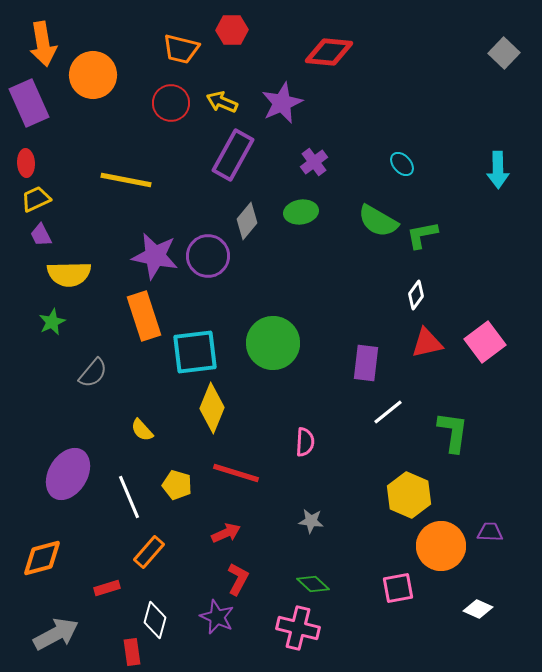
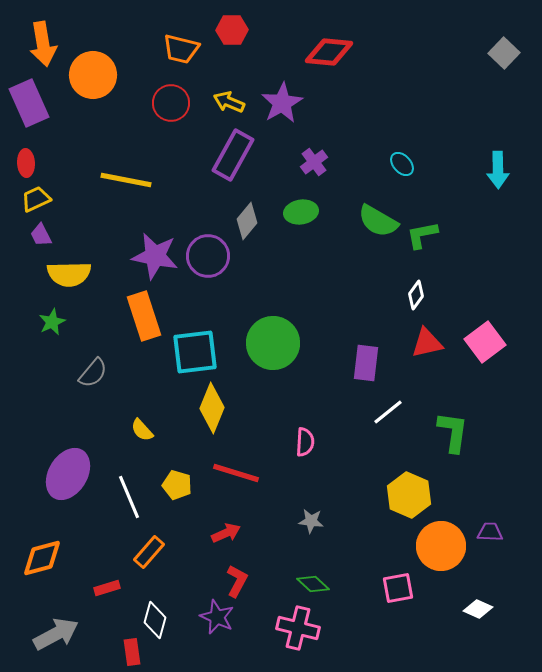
yellow arrow at (222, 102): moved 7 px right
purple star at (282, 103): rotated 6 degrees counterclockwise
red L-shape at (238, 579): moved 1 px left, 2 px down
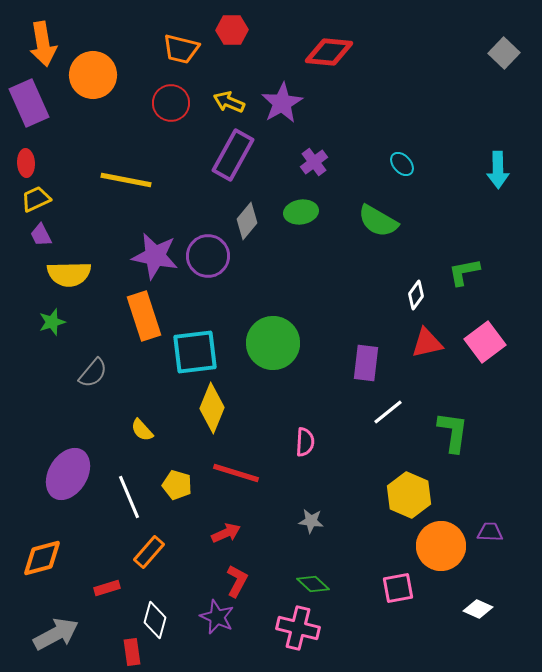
green L-shape at (422, 235): moved 42 px right, 37 px down
green star at (52, 322): rotated 8 degrees clockwise
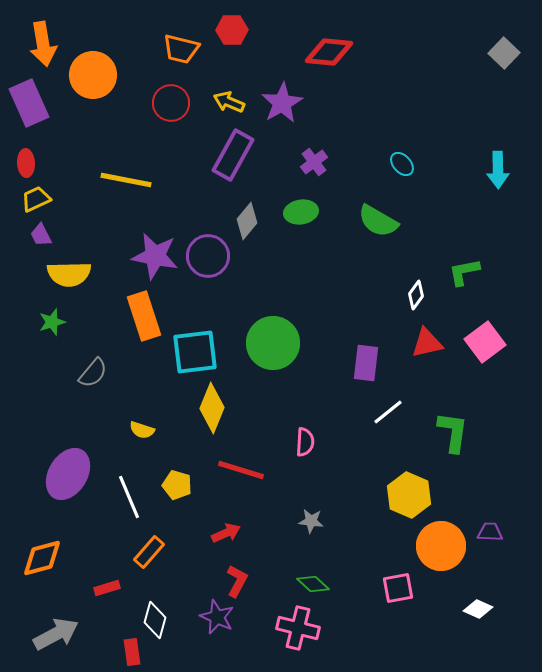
yellow semicircle at (142, 430): rotated 30 degrees counterclockwise
red line at (236, 473): moved 5 px right, 3 px up
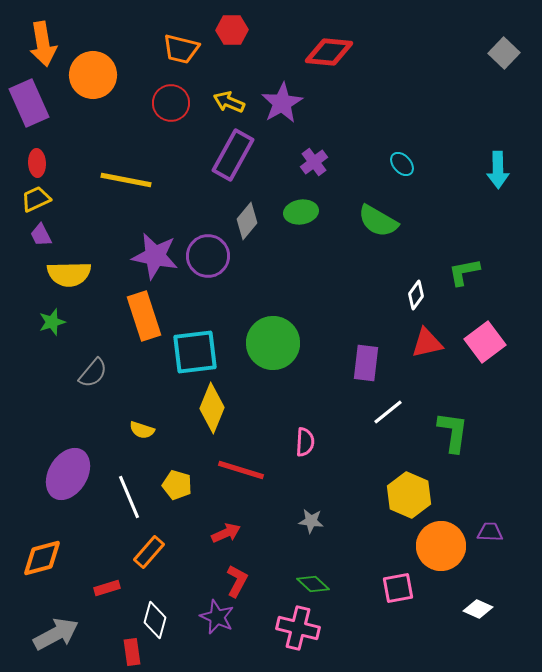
red ellipse at (26, 163): moved 11 px right
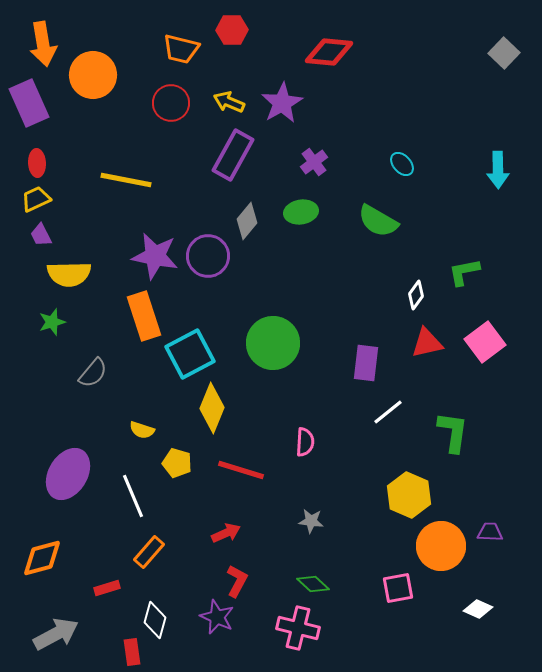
cyan square at (195, 352): moved 5 px left, 2 px down; rotated 21 degrees counterclockwise
yellow pentagon at (177, 485): moved 22 px up
white line at (129, 497): moved 4 px right, 1 px up
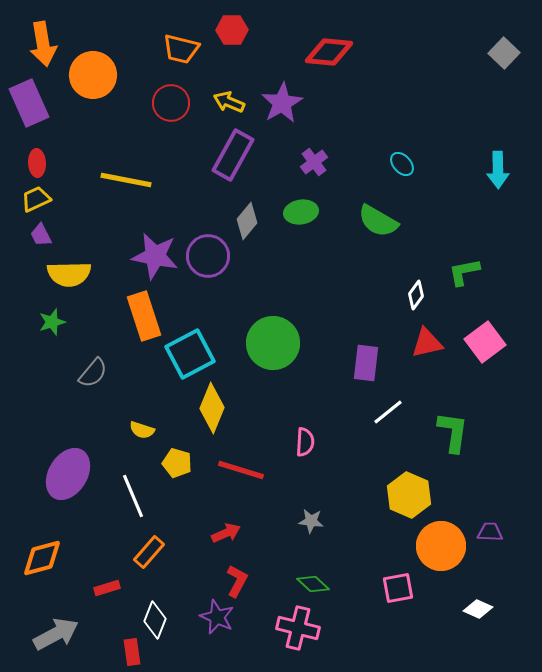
white diamond at (155, 620): rotated 6 degrees clockwise
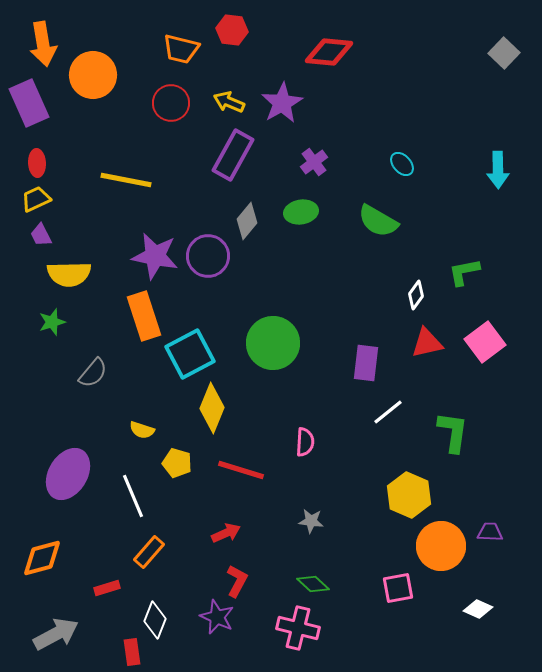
red hexagon at (232, 30): rotated 8 degrees clockwise
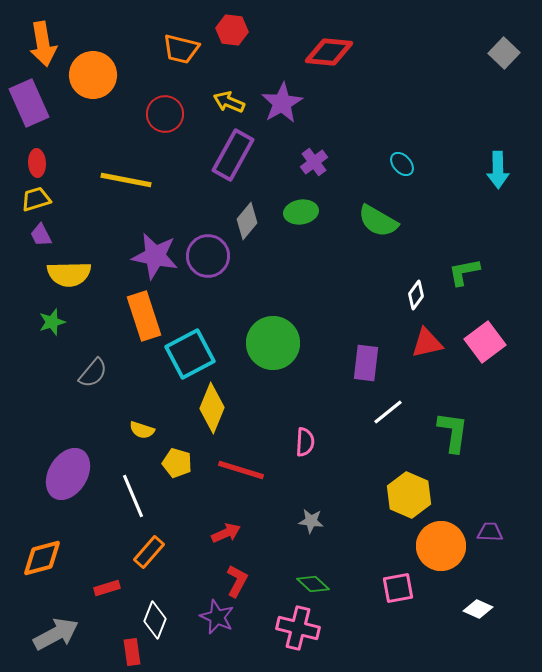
red circle at (171, 103): moved 6 px left, 11 px down
yellow trapezoid at (36, 199): rotated 8 degrees clockwise
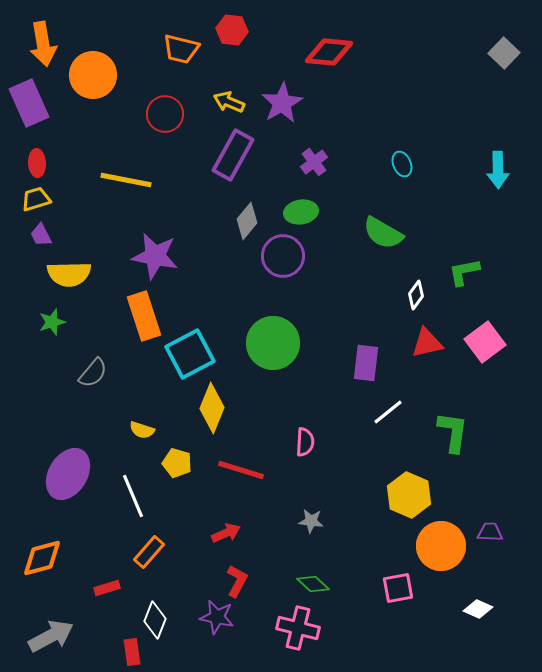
cyan ellipse at (402, 164): rotated 20 degrees clockwise
green semicircle at (378, 221): moved 5 px right, 12 px down
purple circle at (208, 256): moved 75 px right
purple star at (217, 617): rotated 12 degrees counterclockwise
gray arrow at (56, 634): moved 5 px left, 2 px down
